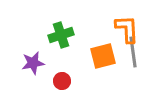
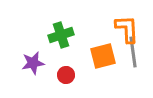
red circle: moved 4 px right, 6 px up
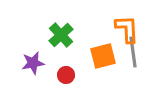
green cross: rotated 25 degrees counterclockwise
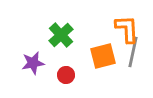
gray line: rotated 20 degrees clockwise
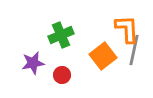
green cross: rotated 20 degrees clockwise
gray line: moved 1 px right, 2 px up
orange square: rotated 24 degrees counterclockwise
red circle: moved 4 px left
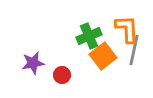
green cross: moved 28 px right, 1 px down
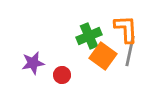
orange L-shape: moved 1 px left
gray line: moved 4 px left, 1 px down
orange square: rotated 16 degrees counterclockwise
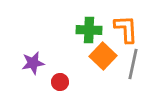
green cross: moved 6 px up; rotated 25 degrees clockwise
gray line: moved 3 px right, 13 px down
orange square: rotated 8 degrees clockwise
red circle: moved 2 px left, 7 px down
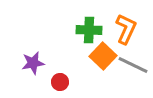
orange L-shape: rotated 28 degrees clockwise
gray line: moved 1 px down; rotated 76 degrees counterclockwise
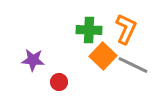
purple star: moved 3 px up; rotated 15 degrees clockwise
red circle: moved 1 px left
